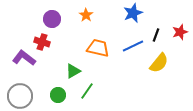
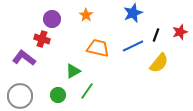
red cross: moved 3 px up
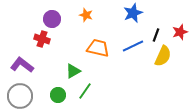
orange star: rotated 16 degrees counterclockwise
purple L-shape: moved 2 px left, 7 px down
yellow semicircle: moved 4 px right, 7 px up; rotated 15 degrees counterclockwise
green line: moved 2 px left
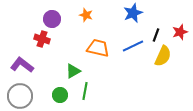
green line: rotated 24 degrees counterclockwise
green circle: moved 2 px right
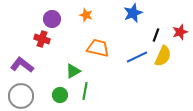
blue line: moved 4 px right, 11 px down
gray circle: moved 1 px right
